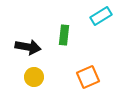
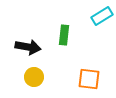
cyan rectangle: moved 1 px right
orange square: moved 1 px right, 2 px down; rotated 30 degrees clockwise
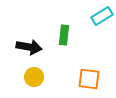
black arrow: moved 1 px right
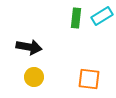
green rectangle: moved 12 px right, 17 px up
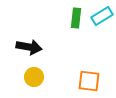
orange square: moved 2 px down
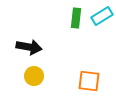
yellow circle: moved 1 px up
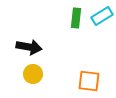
yellow circle: moved 1 px left, 2 px up
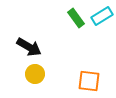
green rectangle: rotated 42 degrees counterclockwise
black arrow: rotated 20 degrees clockwise
yellow circle: moved 2 px right
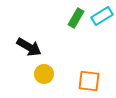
green rectangle: rotated 66 degrees clockwise
yellow circle: moved 9 px right
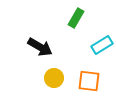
cyan rectangle: moved 29 px down
black arrow: moved 11 px right
yellow circle: moved 10 px right, 4 px down
